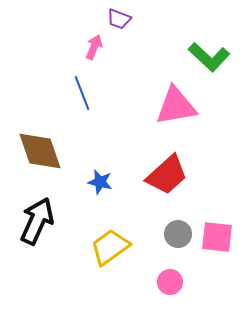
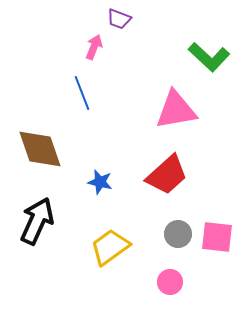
pink triangle: moved 4 px down
brown diamond: moved 2 px up
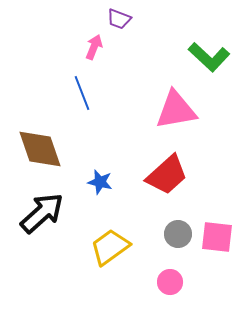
black arrow: moved 5 px right, 8 px up; rotated 24 degrees clockwise
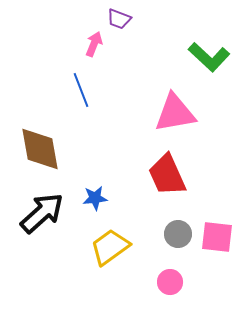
pink arrow: moved 3 px up
blue line: moved 1 px left, 3 px up
pink triangle: moved 1 px left, 3 px down
brown diamond: rotated 9 degrees clockwise
red trapezoid: rotated 108 degrees clockwise
blue star: moved 5 px left, 16 px down; rotated 20 degrees counterclockwise
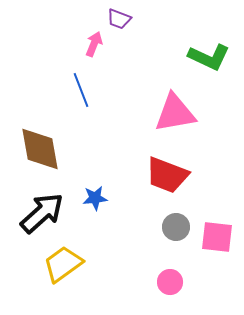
green L-shape: rotated 18 degrees counterclockwise
red trapezoid: rotated 45 degrees counterclockwise
gray circle: moved 2 px left, 7 px up
yellow trapezoid: moved 47 px left, 17 px down
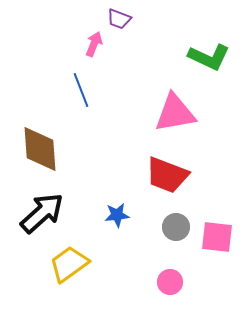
brown diamond: rotated 6 degrees clockwise
blue star: moved 22 px right, 17 px down
yellow trapezoid: moved 6 px right
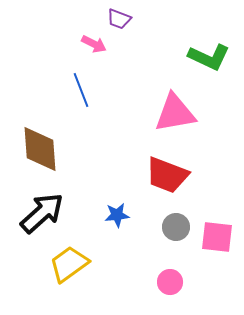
pink arrow: rotated 95 degrees clockwise
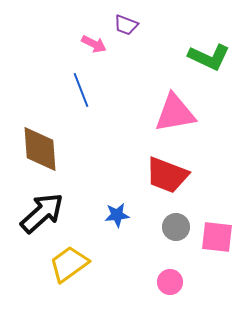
purple trapezoid: moved 7 px right, 6 px down
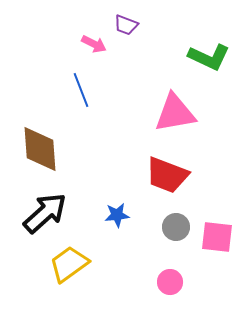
black arrow: moved 3 px right
